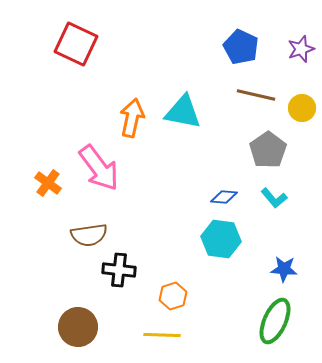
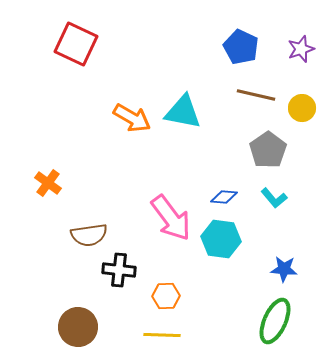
orange arrow: rotated 108 degrees clockwise
pink arrow: moved 72 px right, 50 px down
orange hexagon: moved 7 px left; rotated 16 degrees clockwise
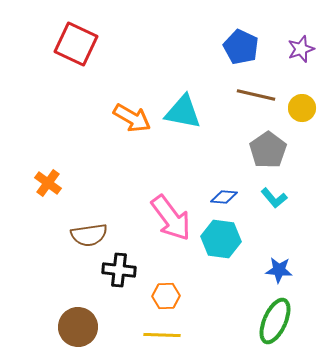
blue star: moved 5 px left, 1 px down
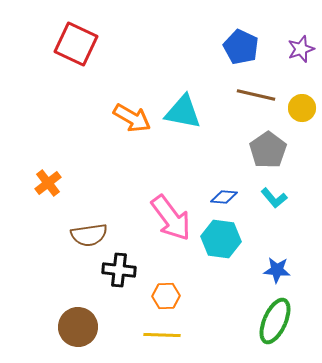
orange cross: rotated 16 degrees clockwise
blue star: moved 2 px left
